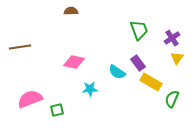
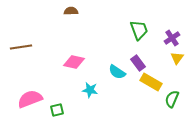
brown line: moved 1 px right
cyan star: moved 1 px down; rotated 14 degrees clockwise
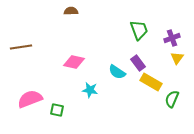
purple cross: rotated 14 degrees clockwise
green square: rotated 24 degrees clockwise
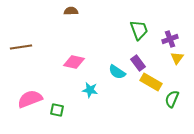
purple cross: moved 2 px left, 1 px down
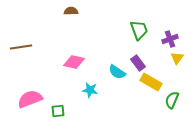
green semicircle: moved 1 px down
green square: moved 1 px right, 1 px down; rotated 16 degrees counterclockwise
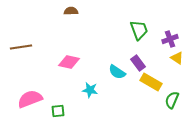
yellow triangle: rotated 32 degrees counterclockwise
pink diamond: moved 5 px left
